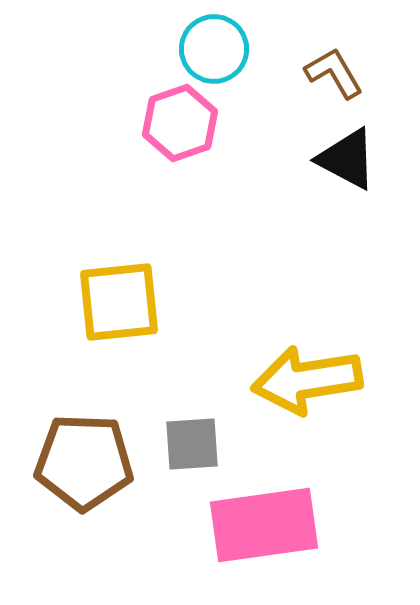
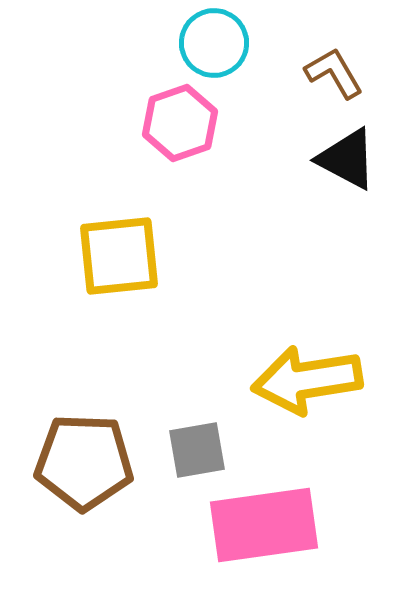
cyan circle: moved 6 px up
yellow square: moved 46 px up
gray square: moved 5 px right, 6 px down; rotated 6 degrees counterclockwise
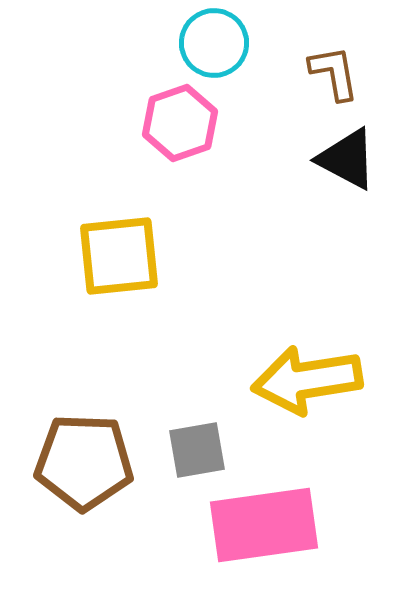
brown L-shape: rotated 20 degrees clockwise
